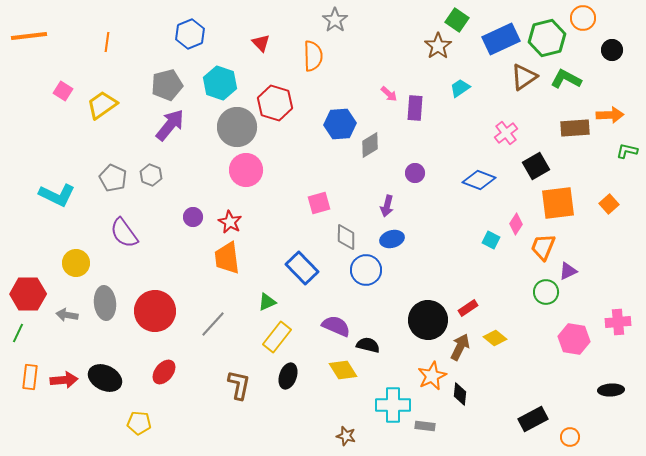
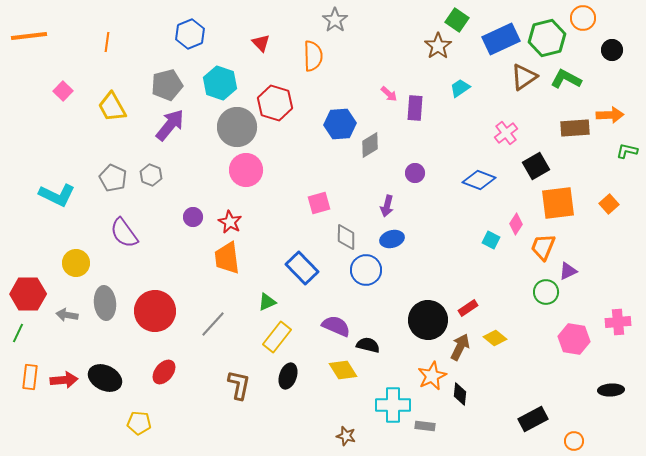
pink square at (63, 91): rotated 12 degrees clockwise
yellow trapezoid at (102, 105): moved 10 px right, 2 px down; rotated 84 degrees counterclockwise
orange circle at (570, 437): moved 4 px right, 4 px down
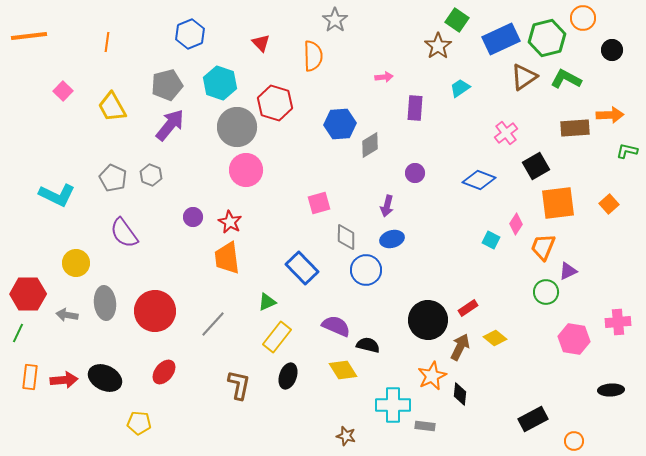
pink arrow at (389, 94): moved 5 px left, 17 px up; rotated 48 degrees counterclockwise
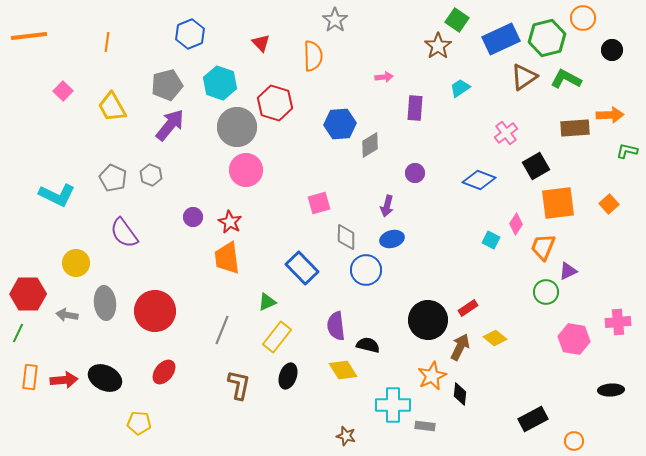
gray line at (213, 324): moved 9 px right, 6 px down; rotated 20 degrees counterclockwise
purple semicircle at (336, 326): rotated 120 degrees counterclockwise
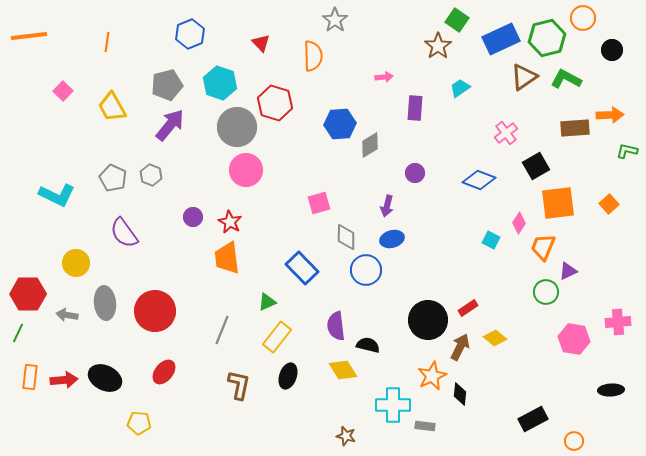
pink diamond at (516, 224): moved 3 px right, 1 px up
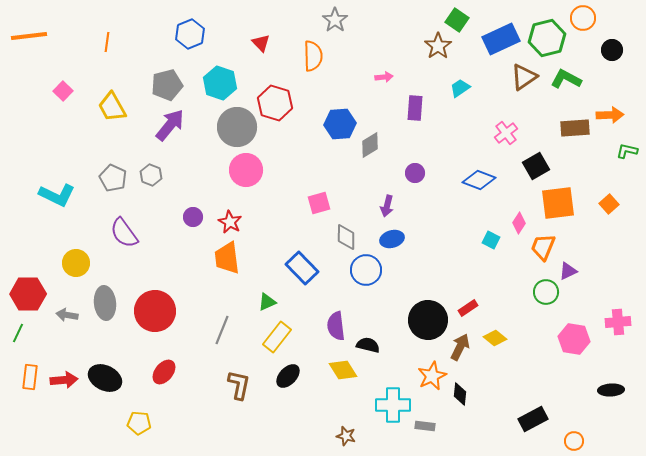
black ellipse at (288, 376): rotated 25 degrees clockwise
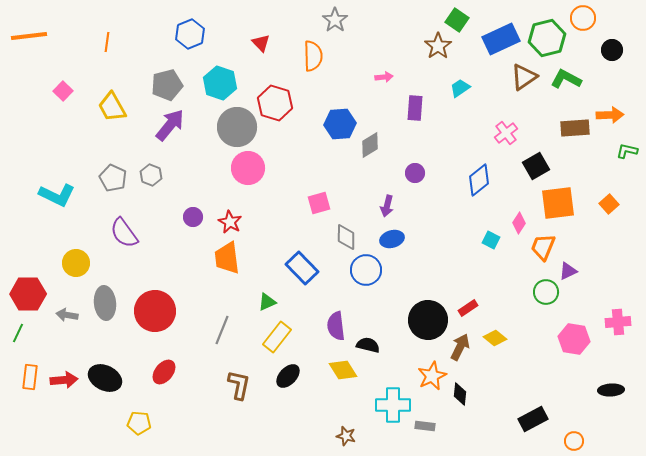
pink circle at (246, 170): moved 2 px right, 2 px up
blue diamond at (479, 180): rotated 60 degrees counterclockwise
